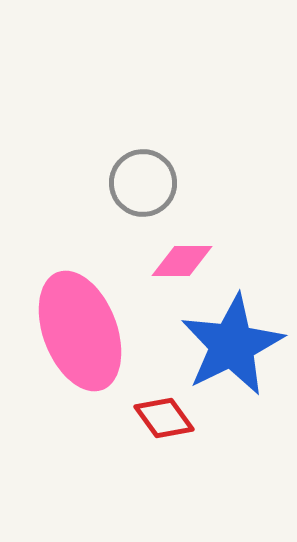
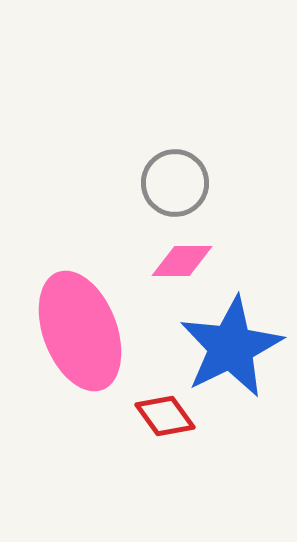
gray circle: moved 32 px right
blue star: moved 1 px left, 2 px down
red diamond: moved 1 px right, 2 px up
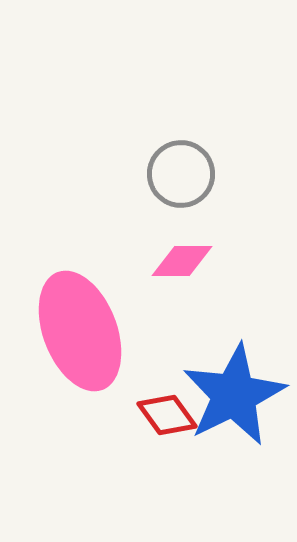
gray circle: moved 6 px right, 9 px up
blue star: moved 3 px right, 48 px down
red diamond: moved 2 px right, 1 px up
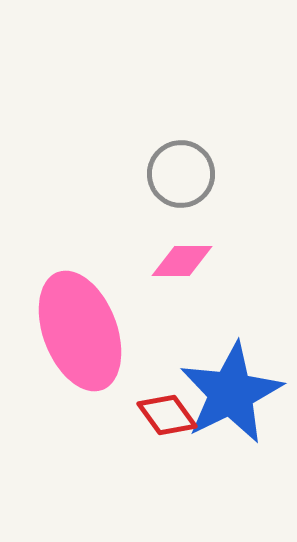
blue star: moved 3 px left, 2 px up
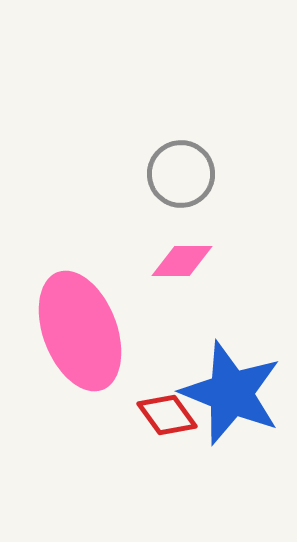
blue star: rotated 24 degrees counterclockwise
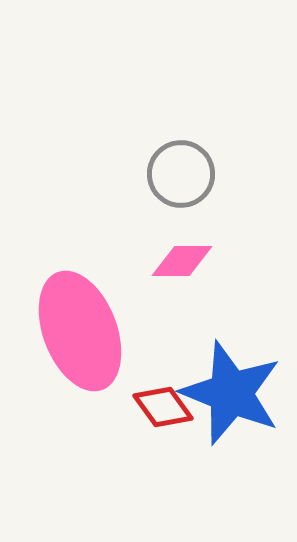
red diamond: moved 4 px left, 8 px up
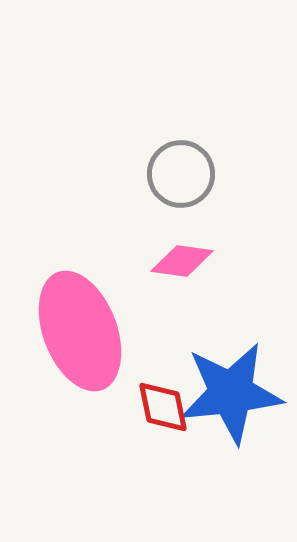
pink diamond: rotated 8 degrees clockwise
blue star: rotated 28 degrees counterclockwise
red diamond: rotated 24 degrees clockwise
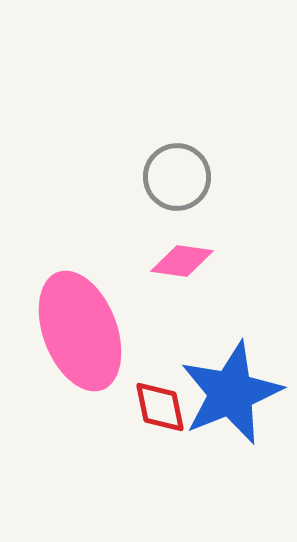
gray circle: moved 4 px left, 3 px down
blue star: rotated 16 degrees counterclockwise
red diamond: moved 3 px left
